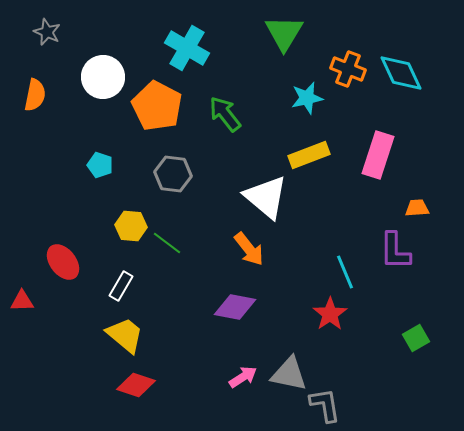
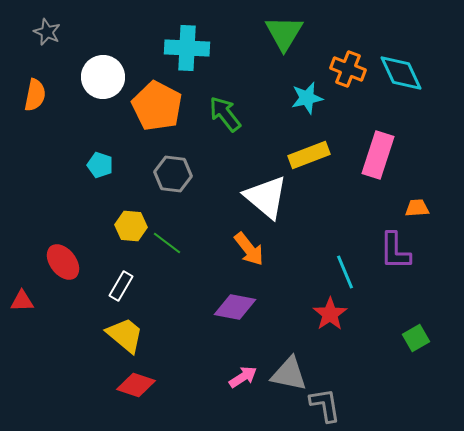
cyan cross: rotated 27 degrees counterclockwise
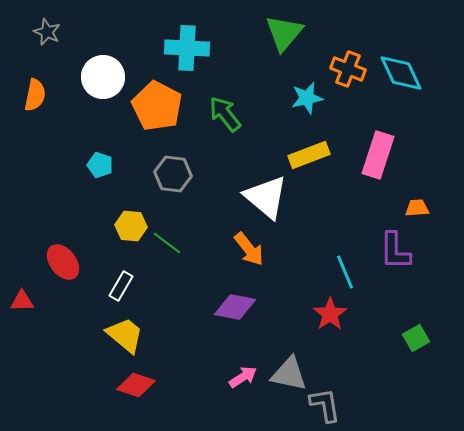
green triangle: rotated 9 degrees clockwise
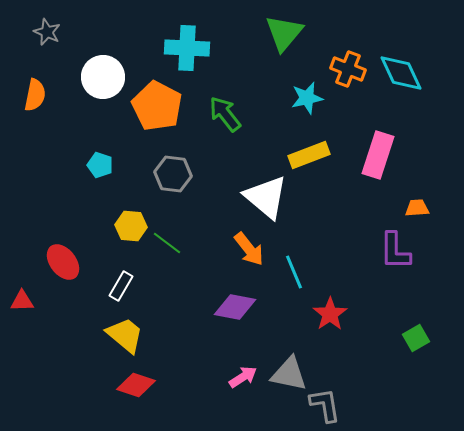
cyan line: moved 51 px left
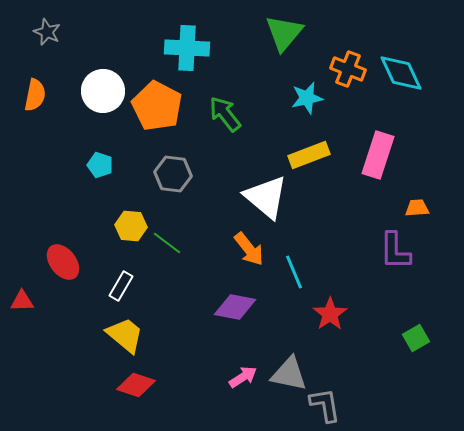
white circle: moved 14 px down
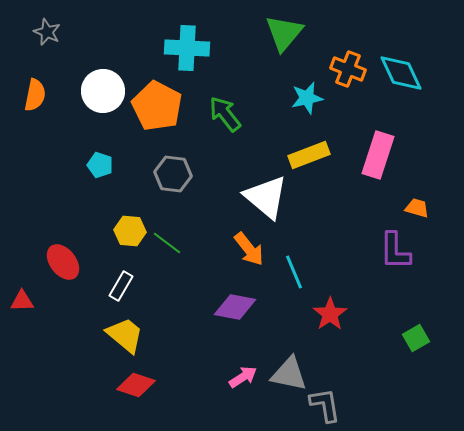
orange trapezoid: rotated 20 degrees clockwise
yellow hexagon: moved 1 px left, 5 px down
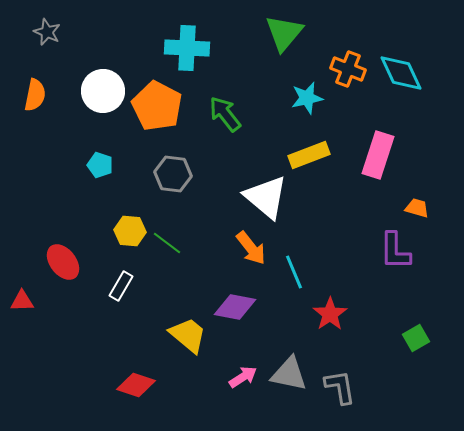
orange arrow: moved 2 px right, 1 px up
yellow trapezoid: moved 63 px right
gray L-shape: moved 15 px right, 18 px up
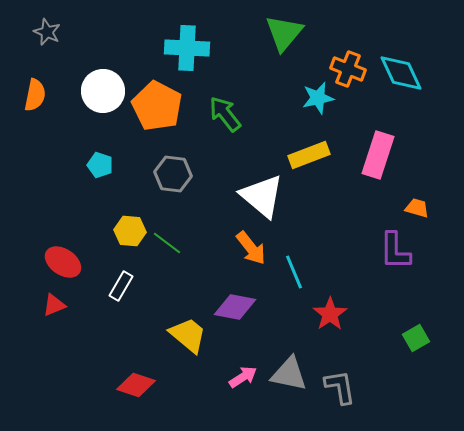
cyan star: moved 11 px right
white triangle: moved 4 px left, 1 px up
red ellipse: rotated 18 degrees counterclockwise
red triangle: moved 32 px right, 4 px down; rotated 20 degrees counterclockwise
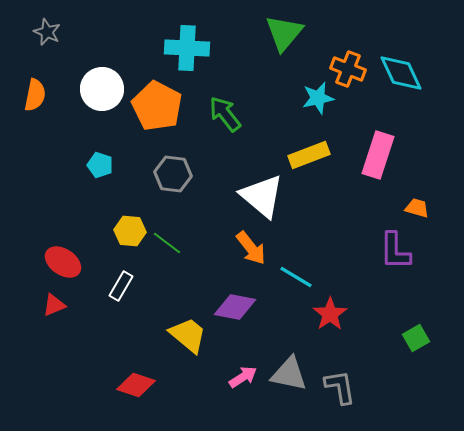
white circle: moved 1 px left, 2 px up
cyan line: moved 2 px right, 5 px down; rotated 36 degrees counterclockwise
